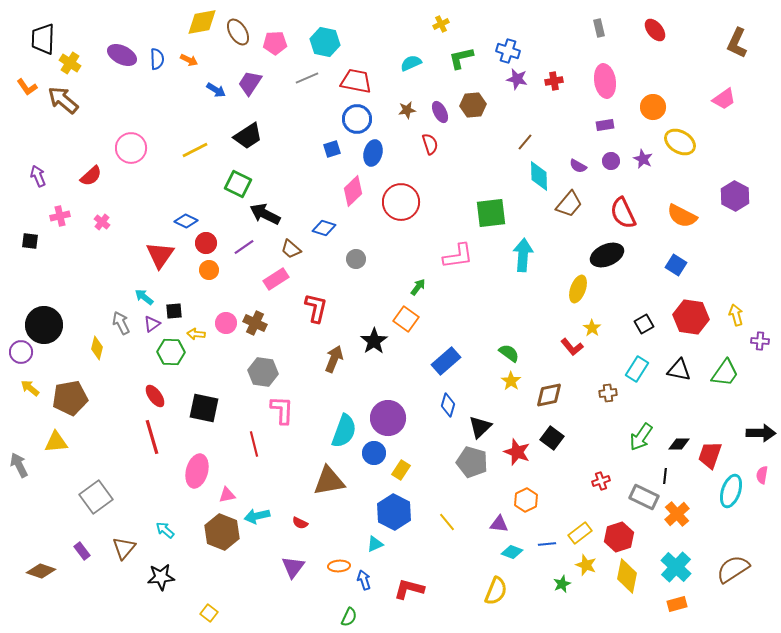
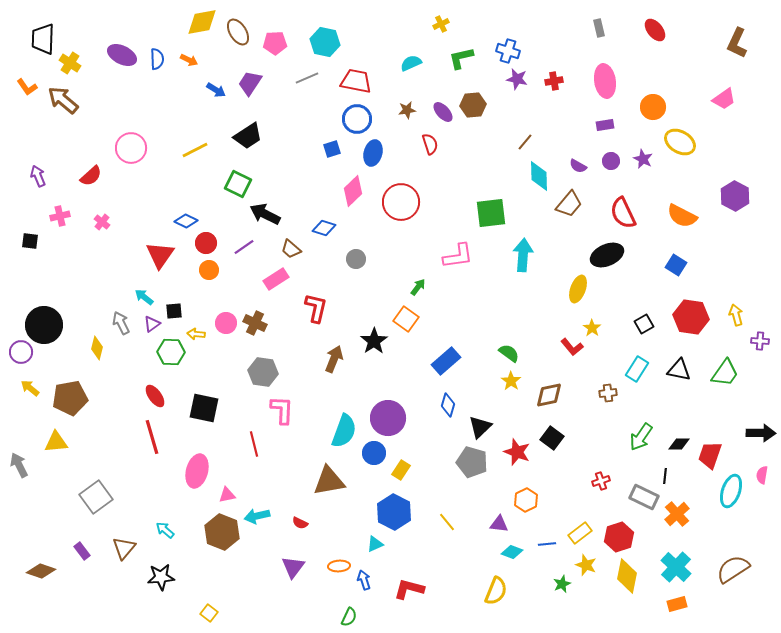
purple ellipse at (440, 112): moved 3 px right; rotated 15 degrees counterclockwise
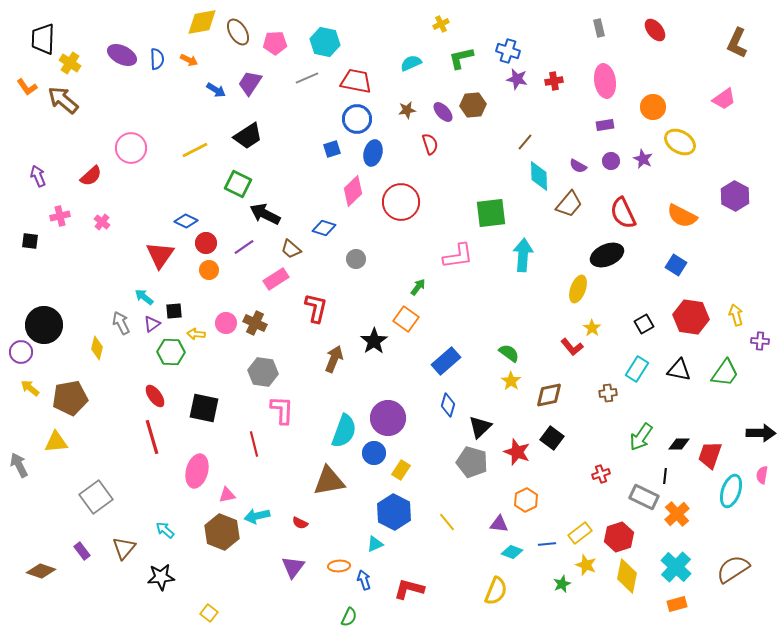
red cross at (601, 481): moved 7 px up
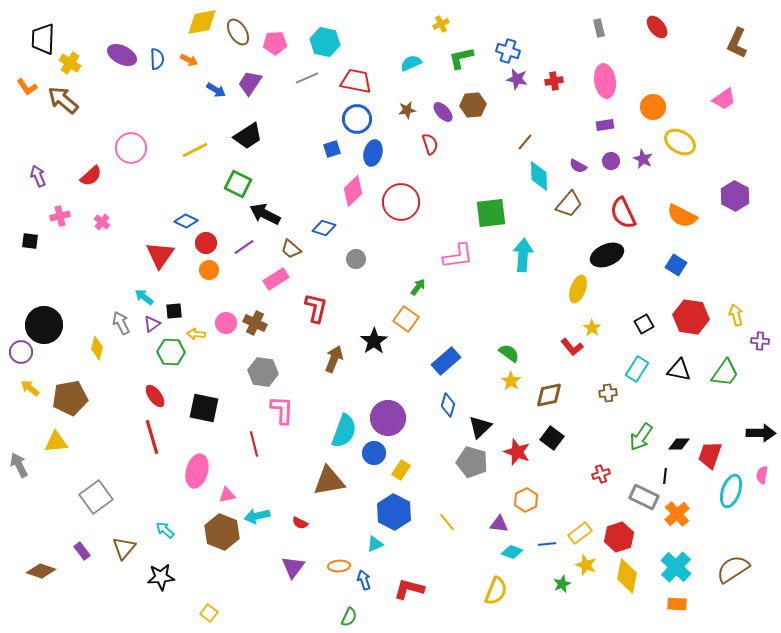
red ellipse at (655, 30): moved 2 px right, 3 px up
orange rectangle at (677, 604): rotated 18 degrees clockwise
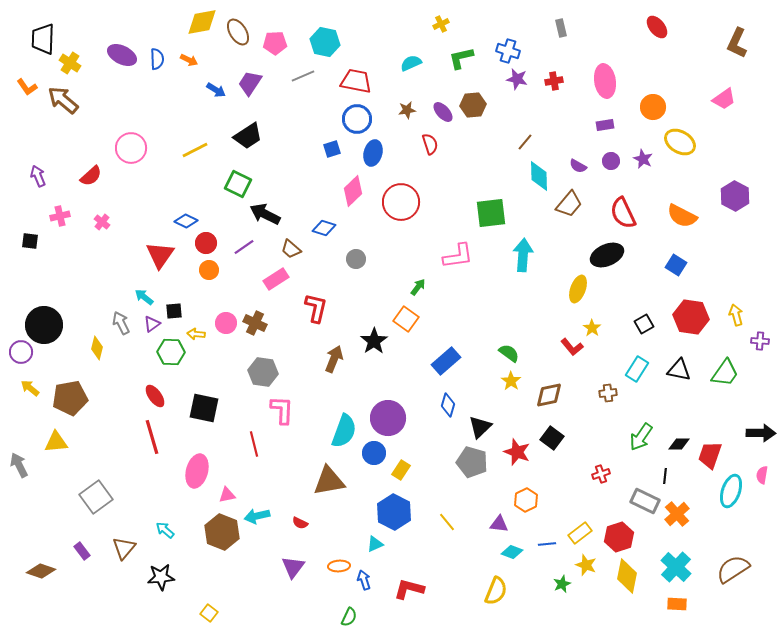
gray rectangle at (599, 28): moved 38 px left
gray line at (307, 78): moved 4 px left, 2 px up
gray rectangle at (644, 497): moved 1 px right, 4 px down
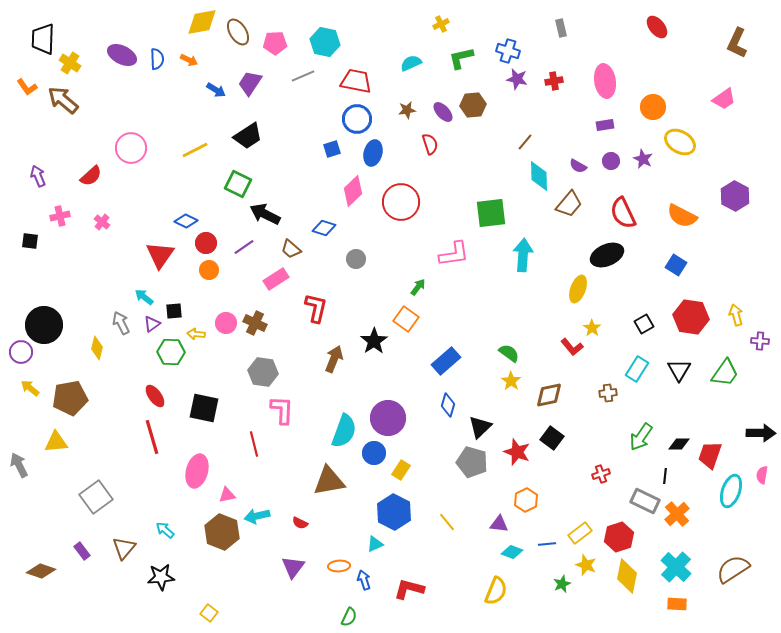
pink L-shape at (458, 256): moved 4 px left, 2 px up
black triangle at (679, 370): rotated 50 degrees clockwise
